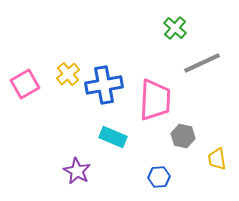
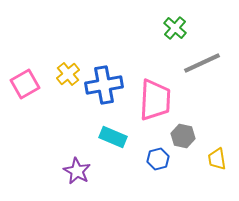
blue hexagon: moved 1 px left, 18 px up; rotated 10 degrees counterclockwise
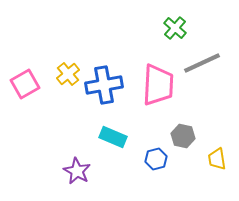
pink trapezoid: moved 3 px right, 15 px up
blue hexagon: moved 2 px left
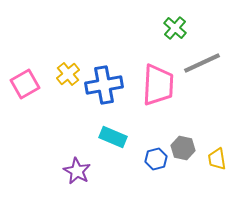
gray hexagon: moved 12 px down
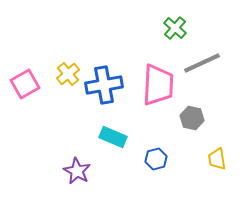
gray hexagon: moved 9 px right, 30 px up
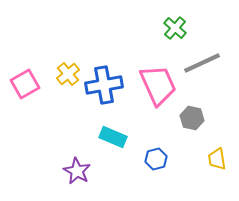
pink trapezoid: rotated 27 degrees counterclockwise
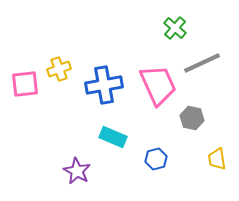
yellow cross: moved 9 px left, 5 px up; rotated 20 degrees clockwise
pink square: rotated 24 degrees clockwise
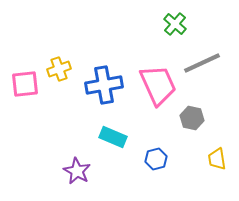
green cross: moved 4 px up
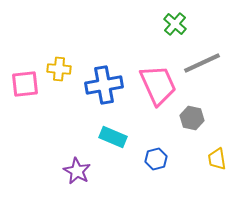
yellow cross: rotated 25 degrees clockwise
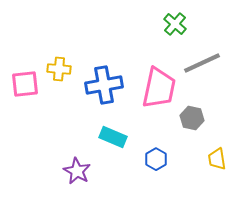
pink trapezoid: moved 1 px right, 3 px down; rotated 36 degrees clockwise
blue hexagon: rotated 15 degrees counterclockwise
